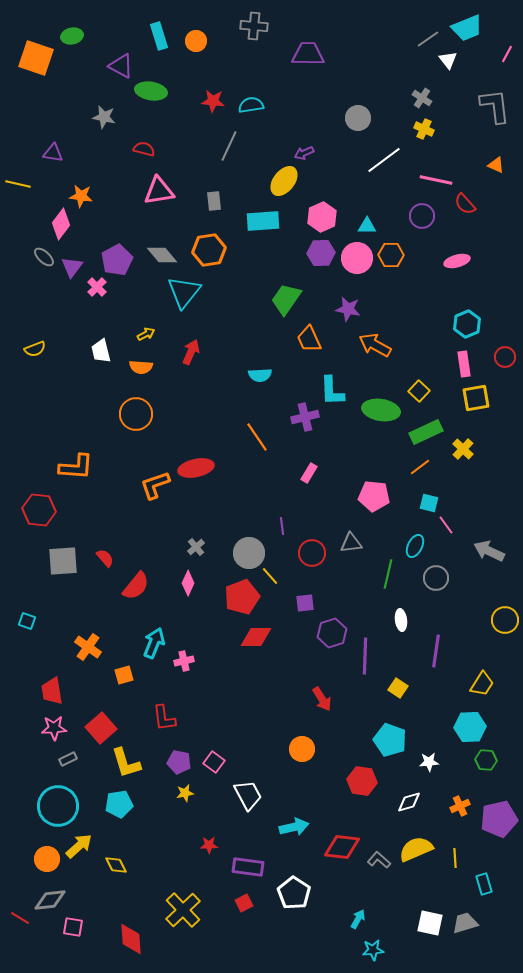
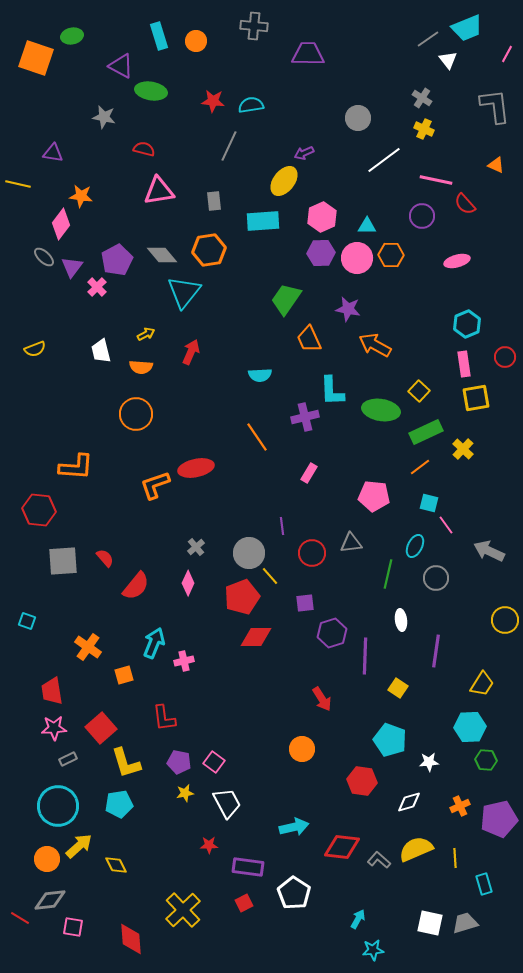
white trapezoid at (248, 795): moved 21 px left, 8 px down
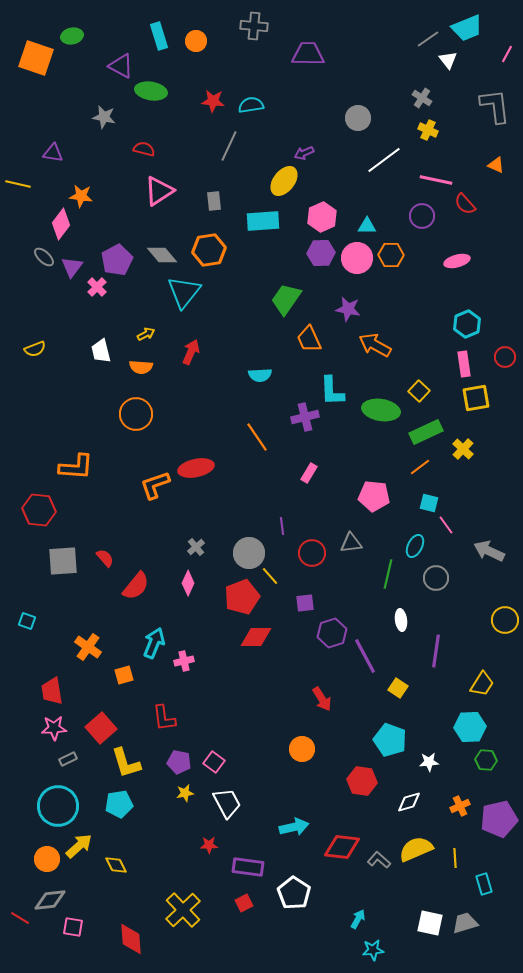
yellow cross at (424, 129): moved 4 px right, 1 px down
pink triangle at (159, 191): rotated 24 degrees counterclockwise
purple line at (365, 656): rotated 30 degrees counterclockwise
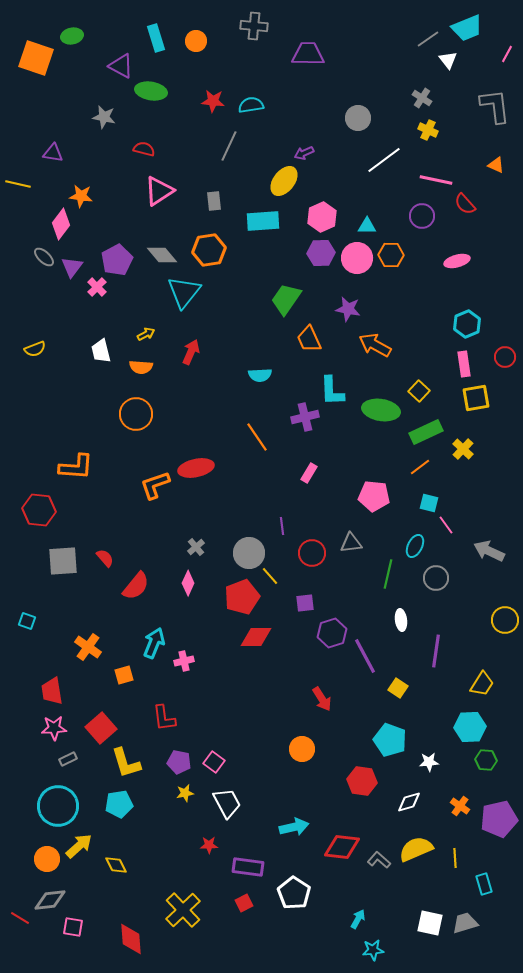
cyan rectangle at (159, 36): moved 3 px left, 2 px down
orange cross at (460, 806): rotated 30 degrees counterclockwise
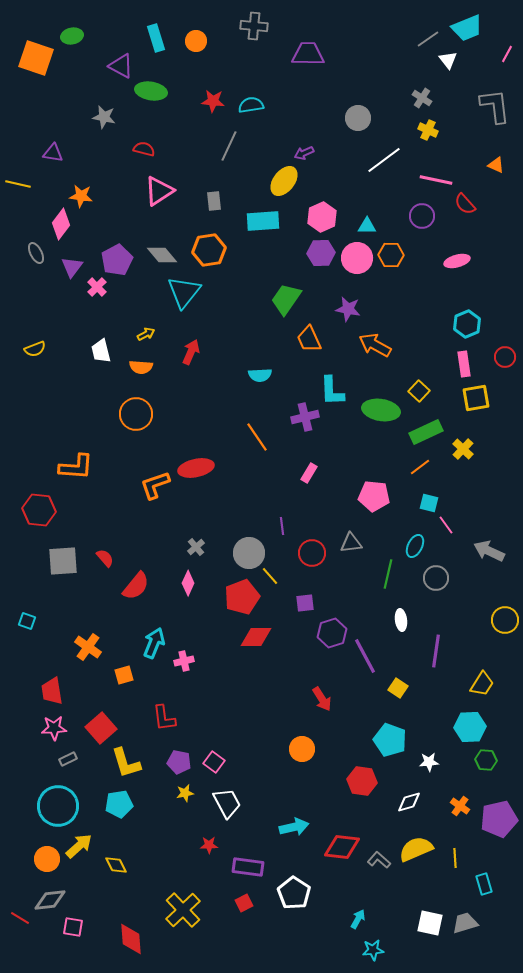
gray ellipse at (44, 257): moved 8 px left, 4 px up; rotated 20 degrees clockwise
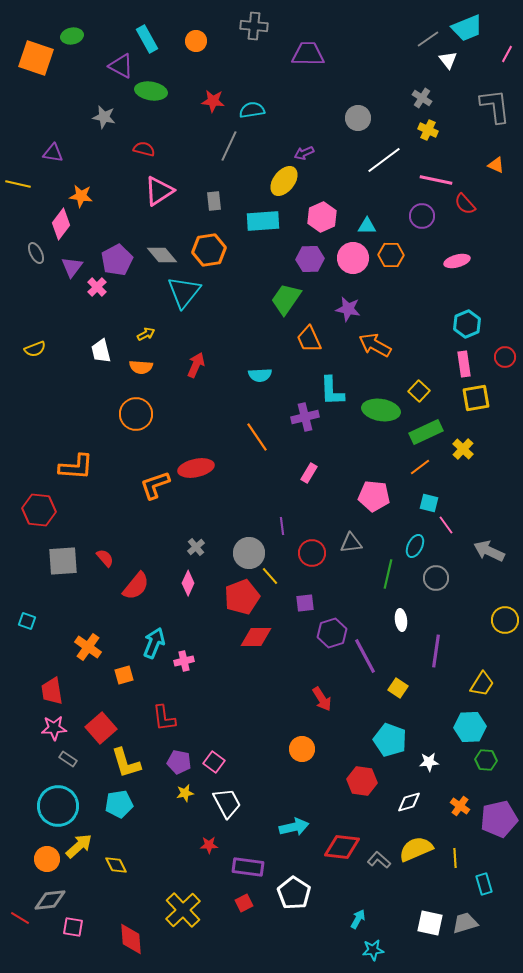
cyan rectangle at (156, 38): moved 9 px left, 1 px down; rotated 12 degrees counterclockwise
cyan semicircle at (251, 105): moved 1 px right, 5 px down
purple hexagon at (321, 253): moved 11 px left, 6 px down
pink circle at (357, 258): moved 4 px left
red arrow at (191, 352): moved 5 px right, 13 px down
gray rectangle at (68, 759): rotated 60 degrees clockwise
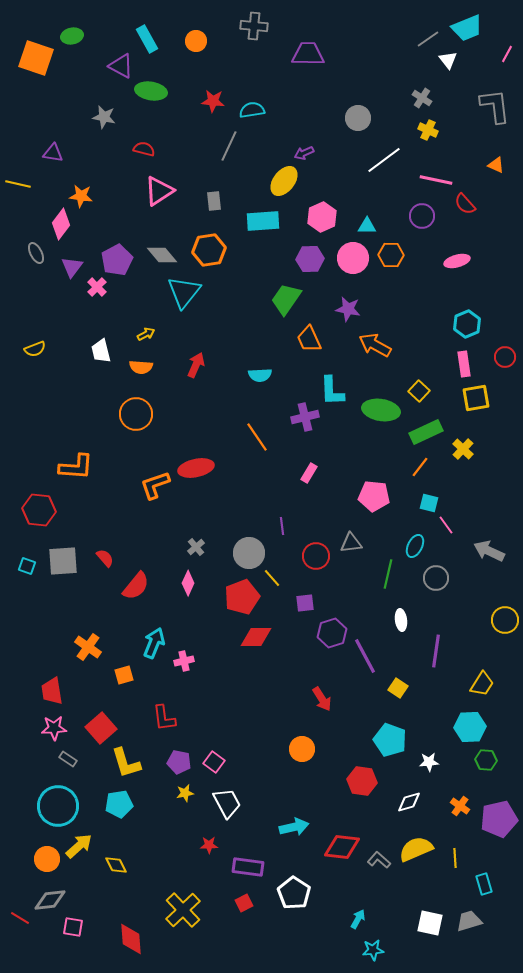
orange line at (420, 467): rotated 15 degrees counterclockwise
red circle at (312, 553): moved 4 px right, 3 px down
yellow line at (270, 576): moved 2 px right, 2 px down
cyan square at (27, 621): moved 55 px up
gray trapezoid at (465, 923): moved 4 px right, 2 px up
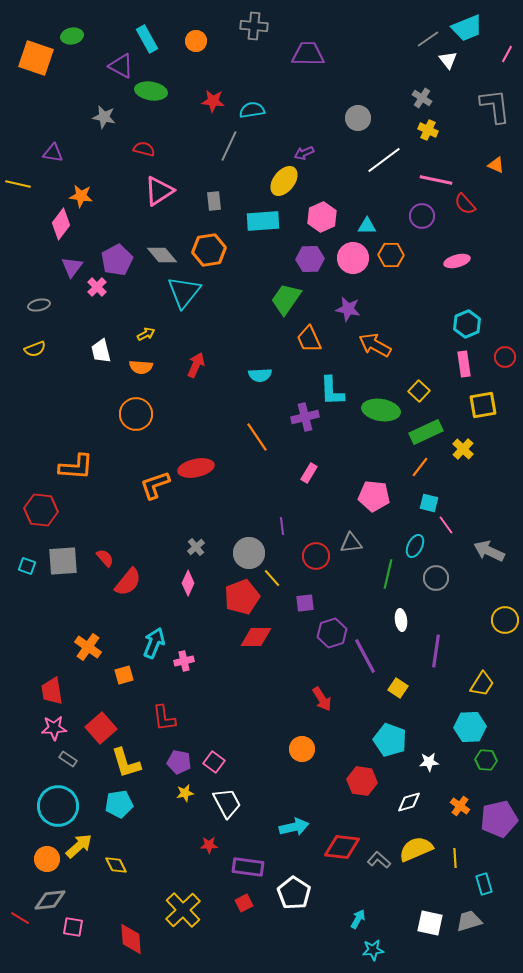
gray ellipse at (36, 253): moved 3 px right, 52 px down; rotated 75 degrees counterclockwise
yellow square at (476, 398): moved 7 px right, 7 px down
red hexagon at (39, 510): moved 2 px right
red semicircle at (136, 586): moved 8 px left, 4 px up
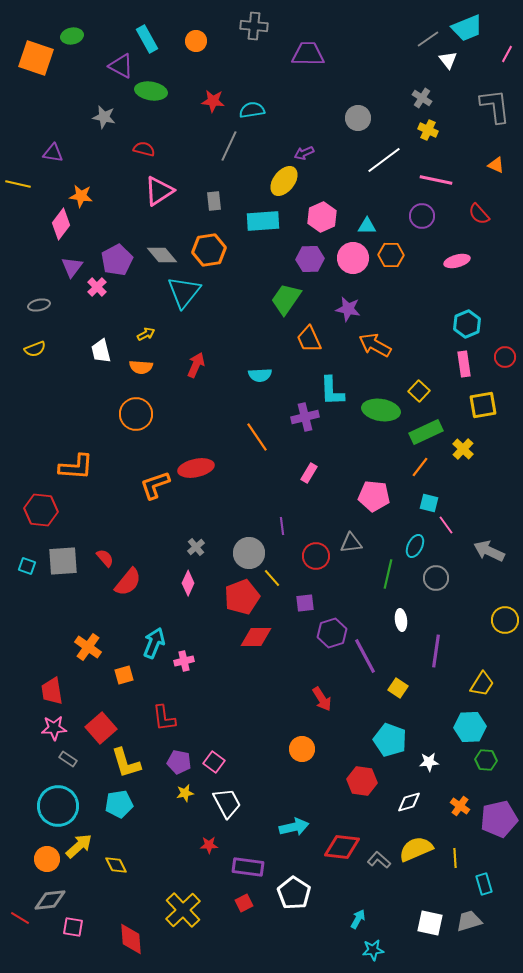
red semicircle at (465, 204): moved 14 px right, 10 px down
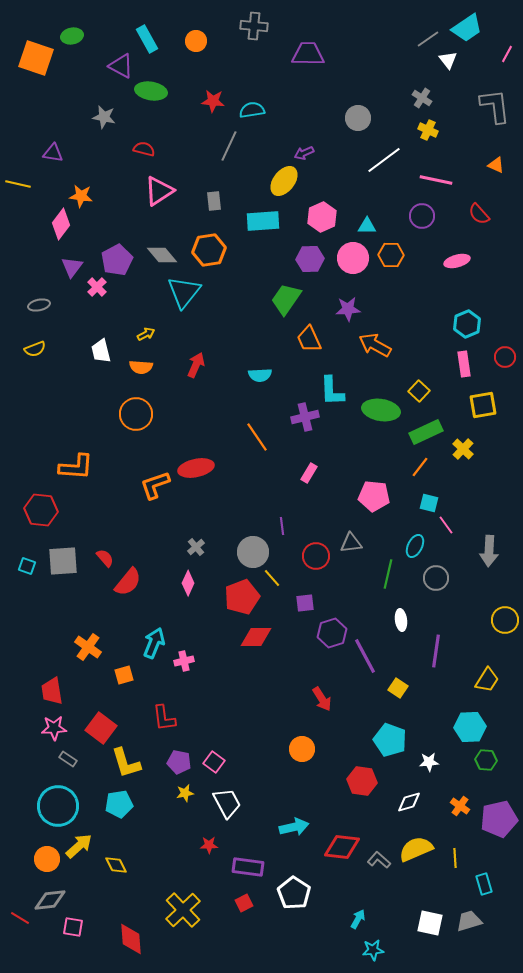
cyan trapezoid at (467, 28): rotated 12 degrees counterclockwise
purple star at (348, 309): rotated 15 degrees counterclockwise
gray arrow at (489, 551): rotated 112 degrees counterclockwise
gray circle at (249, 553): moved 4 px right, 1 px up
yellow trapezoid at (482, 684): moved 5 px right, 4 px up
red square at (101, 728): rotated 12 degrees counterclockwise
